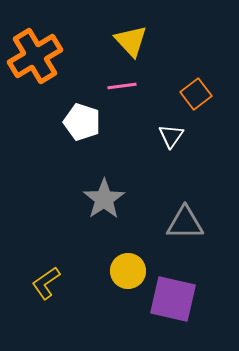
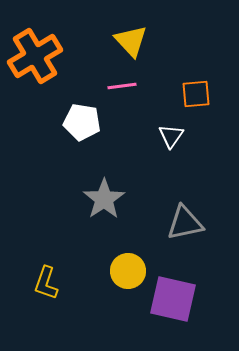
orange square: rotated 32 degrees clockwise
white pentagon: rotated 9 degrees counterclockwise
gray triangle: rotated 12 degrees counterclockwise
yellow L-shape: rotated 36 degrees counterclockwise
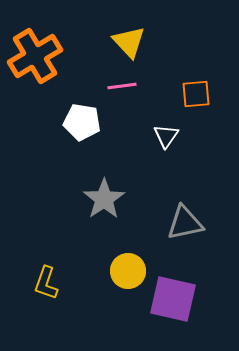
yellow triangle: moved 2 px left, 1 px down
white triangle: moved 5 px left
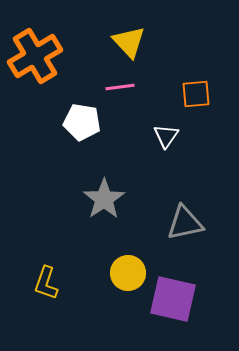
pink line: moved 2 px left, 1 px down
yellow circle: moved 2 px down
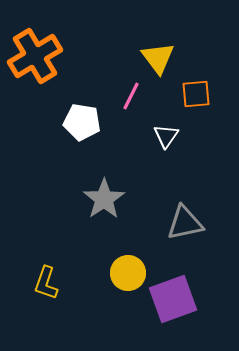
yellow triangle: moved 29 px right, 16 px down; rotated 6 degrees clockwise
pink line: moved 11 px right, 9 px down; rotated 56 degrees counterclockwise
purple square: rotated 33 degrees counterclockwise
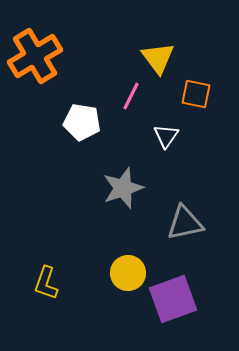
orange square: rotated 16 degrees clockwise
gray star: moved 19 px right, 11 px up; rotated 15 degrees clockwise
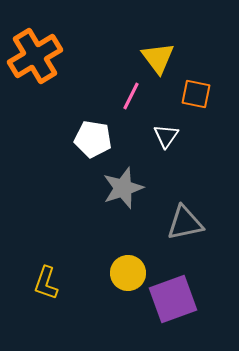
white pentagon: moved 11 px right, 17 px down
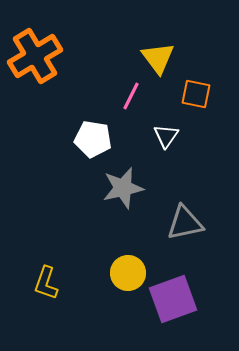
gray star: rotated 6 degrees clockwise
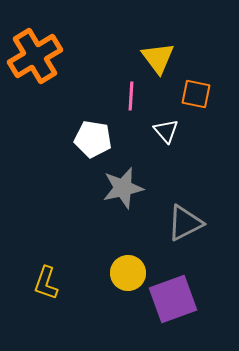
pink line: rotated 24 degrees counterclockwise
white triangle: moved 5 px up; rotated 16 degrees counterclockwise
gray triangle: rotated 15 degrees counterclockwise
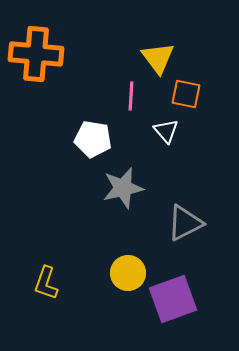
orange cross: moved 1 px right, 2 px up; rotated 36 degrees clockwise
orange square: moved 10 px left
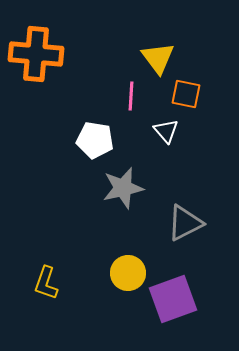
white pentagon: moved 2 px right, 1 px down
